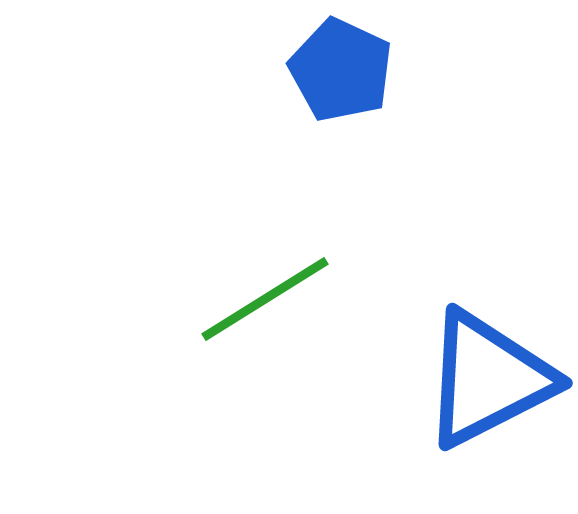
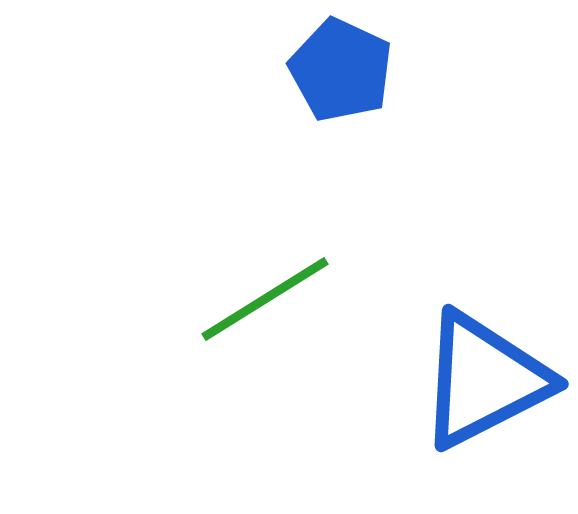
blue triangle: moved 4 px left, 1 px down
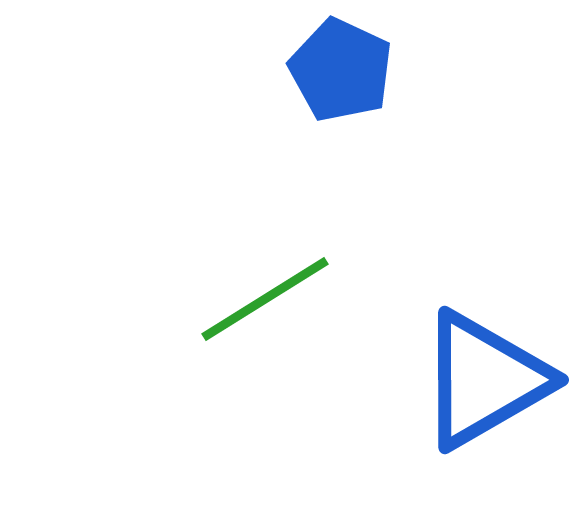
blue triangle: rotated 3 degrees counterclockwise
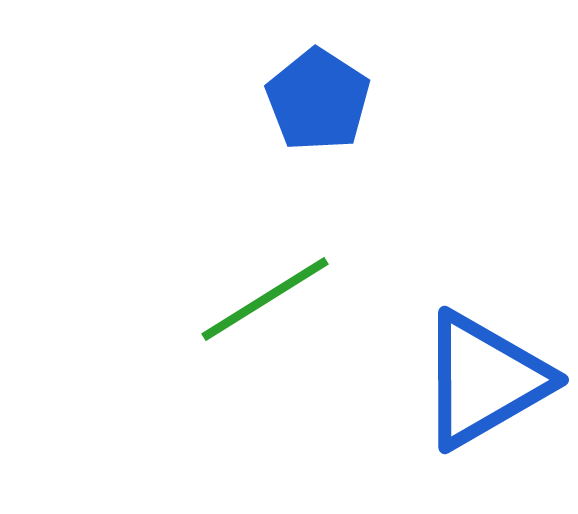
blue pentagon: moved 23 px left, 30 px down; rotated 8 degrees clockwise
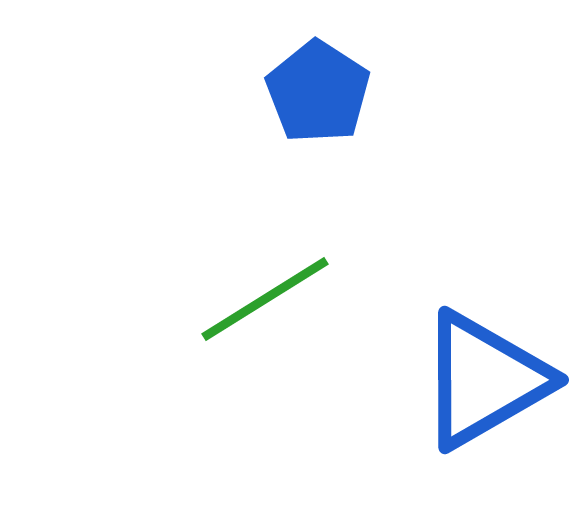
blue pentagon: moved 8 px up
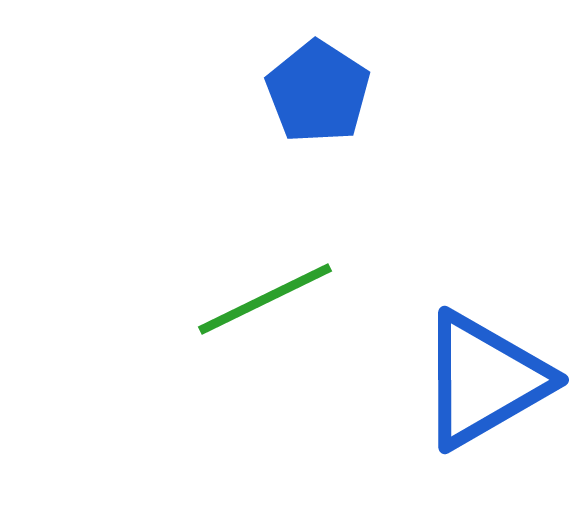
green line: rotated 6 degrees clockwise
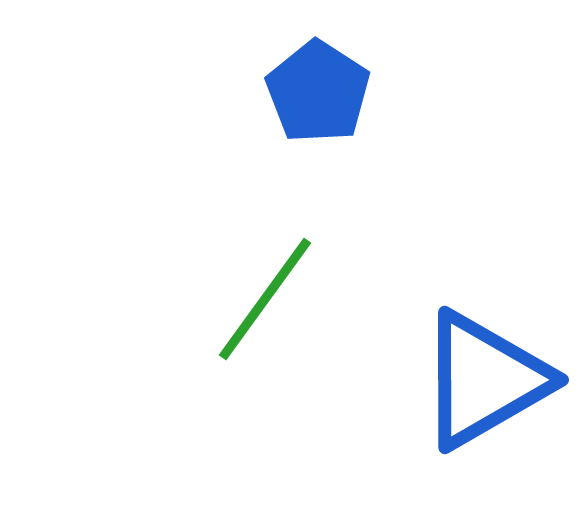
green line: rotated 28 degrees counterclockwise
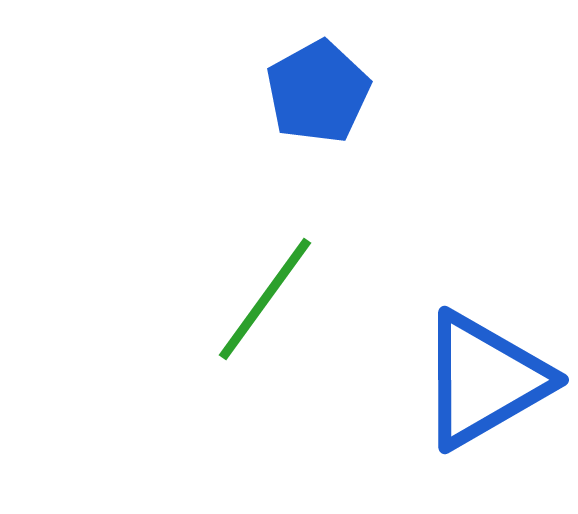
blue pentagon: rotated 10 degrees clockwise
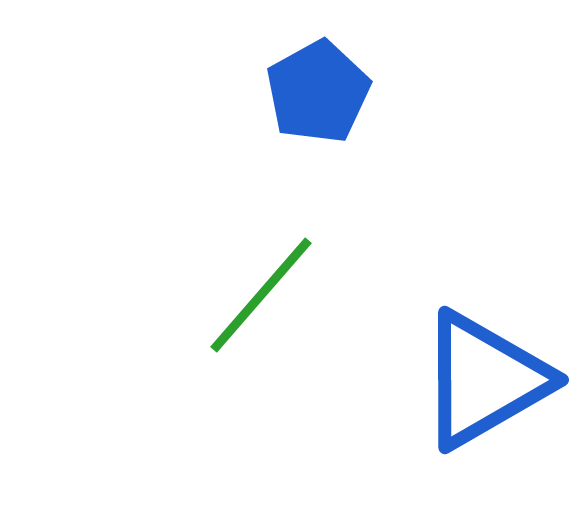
green line: moved 4 px left, 4 px up; rotated 5 degrees clockwise
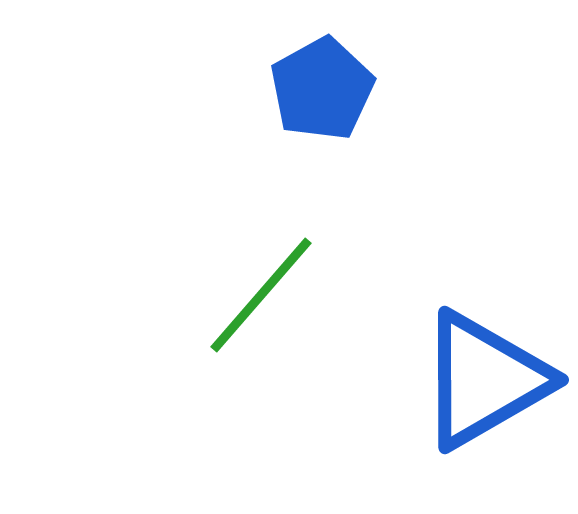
blue pentagon: moved 4 px right, 3 px up
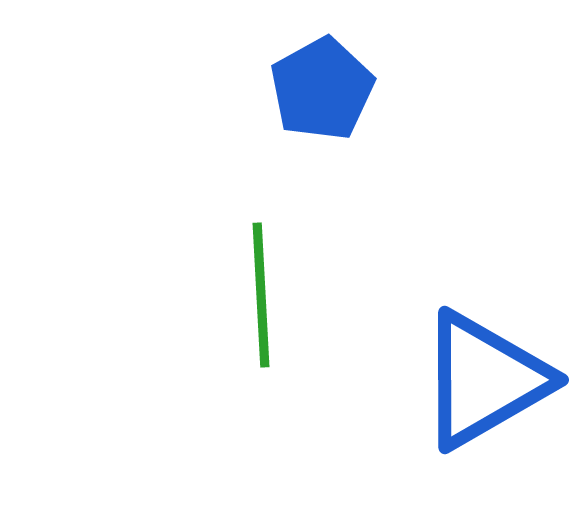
green line: rotated 44 degrees counterclockwise
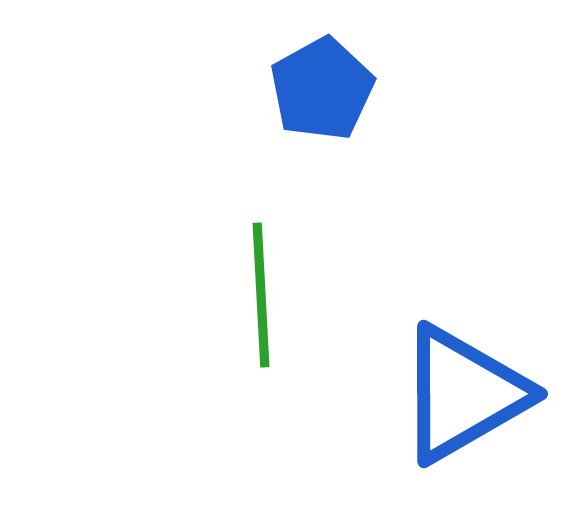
blue triangle: moved 21 px left, 14 px down
